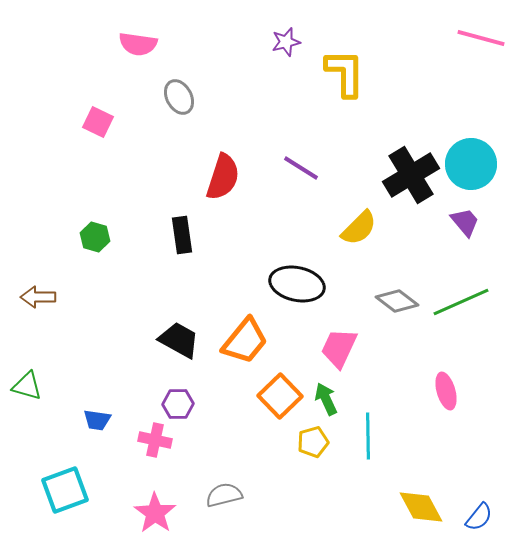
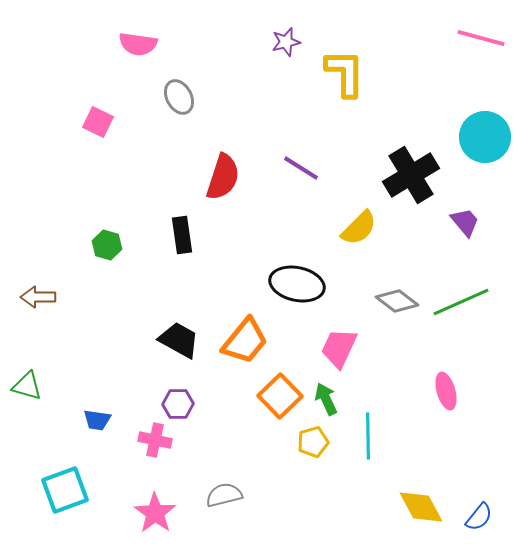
cyan circle: moved 14 px right, 27 px up
green hexagon: moved 12 px right, 8 px down
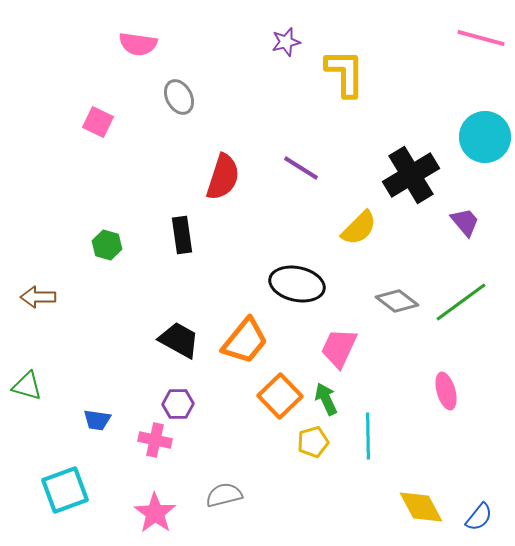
green line: rotated 12 degrees counterclockwise
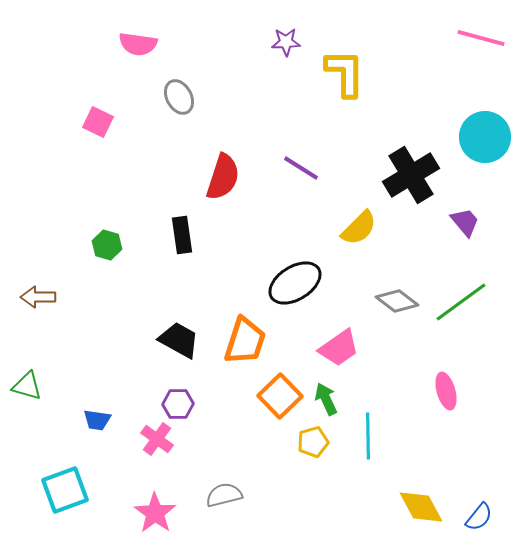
purple star: rotated 12 degrees clockwise
black ellipse: moved 2 px left, 1 px up; rotated 44 degrees counterclockwise
orange trapezoid: rotated 21 degrees counterclockwise
pink trapezoid: rotated 150 degrees counterclockwise
pink cross: moved 2 px right, 1 px up; rotated 24 degrees clockwise
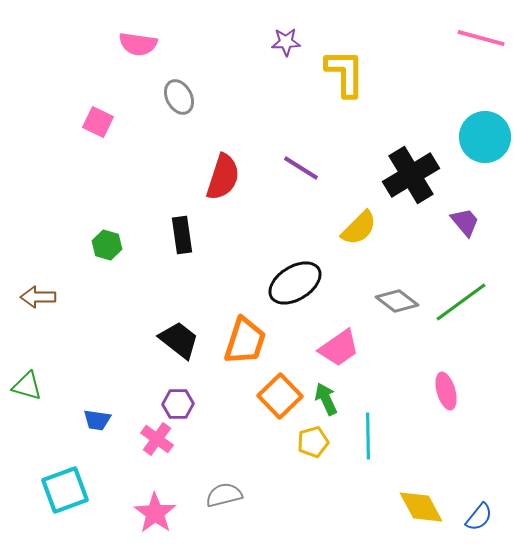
black trapezoid: rotated 9 degrees clockwise
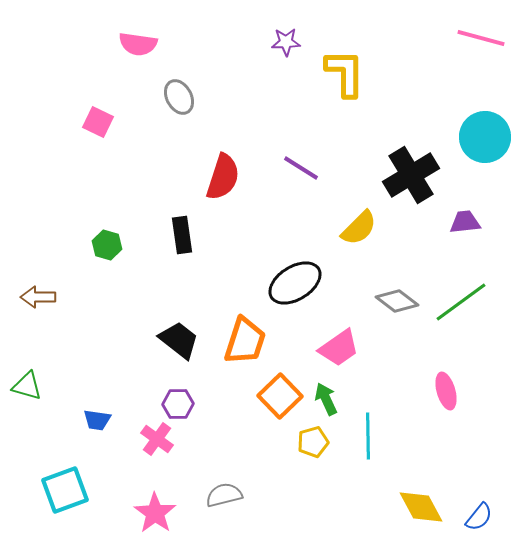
purple trapezoid: rotated 56 degrees counterclockwise
